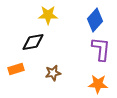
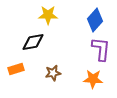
orange star: moved 5 px left, 5 px up
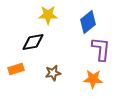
blue diamond: moved 7 px left, 2 px down; rotated 10 degrees clockwise
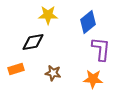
brown star: rotated 21 degrees clockwise
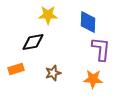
blue diamond: rotated 50 degrees counterclockwise
brown star: rotated 28 degrees counterclockwise
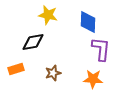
yellow star: rotated 12 degrees clockwise
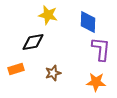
orange star: moved 3 px right, 3 px down
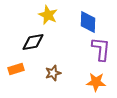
yellow star: rotated 12 degrees clockwise
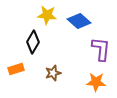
yellow star: moved 1 px left; rotated 18 degrees counterclockwise
blue diamond: moved 9 px left, 1 px up; rotated 50 degrees counterclockwise
black diamond: rotated 50 degrees counterclockwise
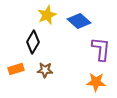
yellow star: rotated 30 degrees counterclockwise
brown star: moved 8 px left, 3 px up; rotated 21 degrees clockwise
